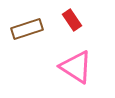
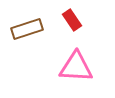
pink triangle: rotated 30 degrees counterclockwise
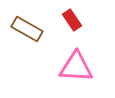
brown rectangle: rotated 48 degrees clockwise
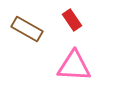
pink triangle: moved 2 px left, 1 px up
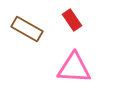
pink triangle: moved 2 px down
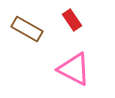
pink triangle: moved 1 px down; rotated 24 degrees clockwise
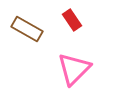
pink triangle: rotated 48 degrees clockwise
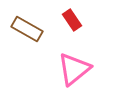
pink triangle: rotated 6 degrees clockwise
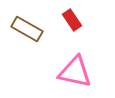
pink triangle: moved 1 px right, 3 px down; rotated 51 degrees clockwise
